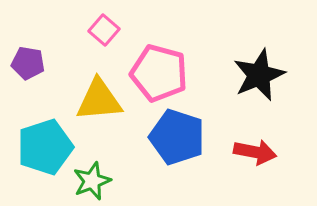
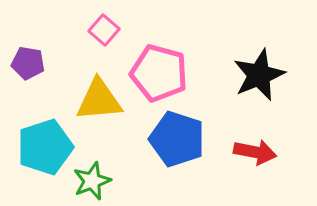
blue pentagon: moved 2 px down
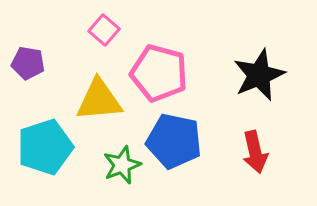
blue pentagon: moved 3 px left, 2 px down; rotated 6 degrees counterclockwise
red arrow: rotated 66 degrees clockwise
green star: moved 30 px right, 16 px up
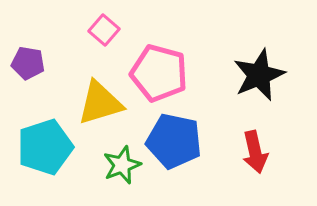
yellow triangle: moved 1 px right, 3 px down; rotated 12 degrees counterclockwise
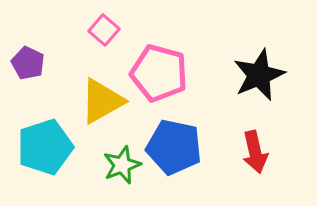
purple pentagon: rotated 16 degrees clockwise
yellow triangle: moved 2 px right, 2 px up; rotated 12 degrees counterclockwise
blue pentagon: moved 6 px down
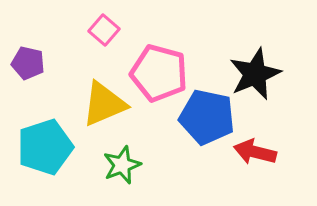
purple pentagon: rotated 12 degrees counterclockwise
black star: moved 4 px left, 1 px up
yellow triangle: moved 2 px right, 3 px down; rotated 6 degrees clockwise
blue pentagon: moved 33 px right, 30 px up
red arrow: rotated 117 degrees clockwise
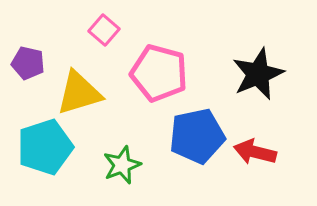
black star: moved 3 px right
yellow triangle: moved 25 px left, 11 px up; rotated 6 degrees clockwise
blue pentagon: moved 10 px left, 19 px down; rotated 24 degrees counterclockwise
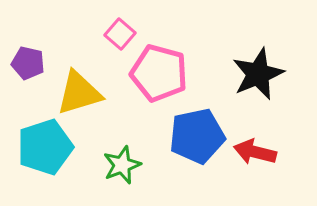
pink square: moved 16 px right, 4 px down
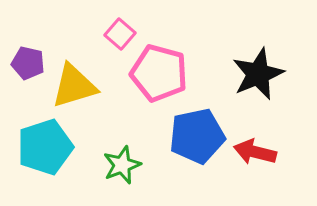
yellow triangle: moved 5 px left, 7 px up
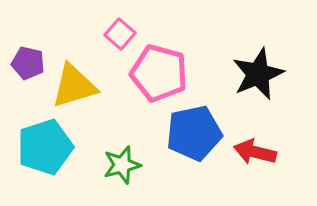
blue pentagon: moved 3 px left, 3 px up
green star: rotated 6 degrees clockwise
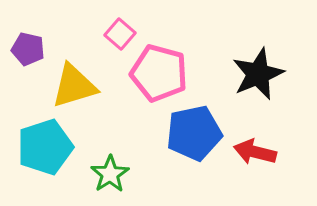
purple pentagon: moved 14 px up
green star: moved 12 px left, 9 px down; rotated 18 degrees counterclockwise
